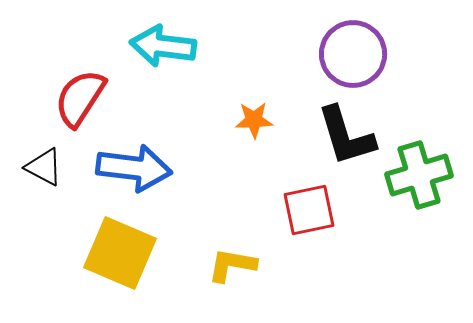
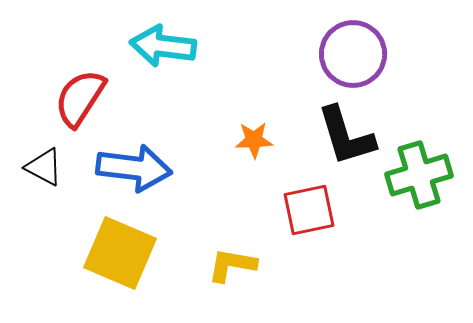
orange star: moved 20 px down
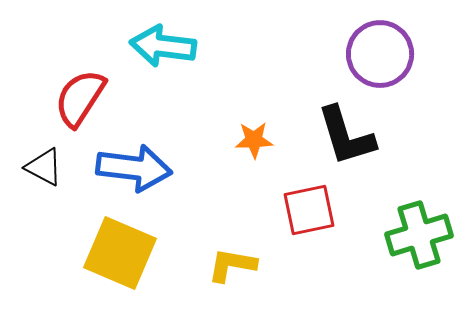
purple circle: moved 27 px right
green cross: moved 60 px down
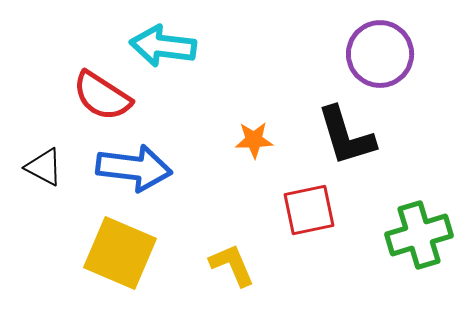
red semicircle: moved 22 px right, 2 px up; rotated 90 degrees counterclockwise
yellow L-shape: rotated 57 degrees clockwise
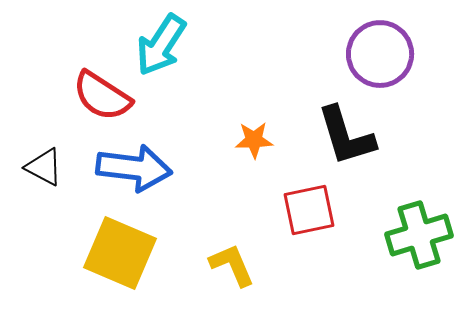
cyan arrow: moved 2 px left, 1 px up; rotated 64 degrees counterclockwise
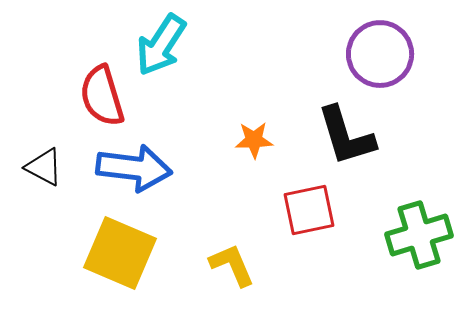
red semicircle: rotated 40 degrees clockwise
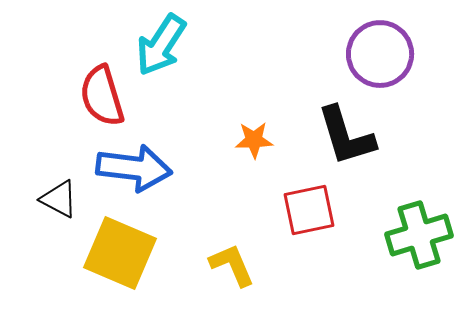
black triangle: moved 15 px right, 32 px down
